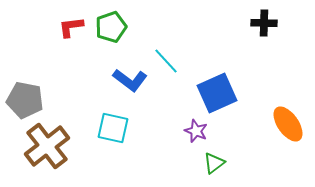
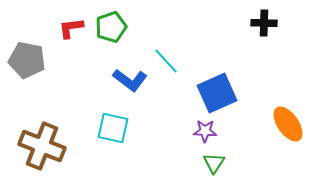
red L-shape: moved 1 px down
gray pentagon: moved 2 px right, 40 px up
purple star: moved 9 px right; rotated 20 degrees counterclockwise
brown cross: moved 5 px left; rotated 30 degrees counterclockwise
green triangle: rotated 20 degrees counterclockwise
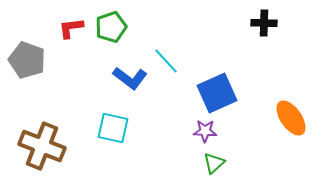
gray pentagon: rotated 9 degrees clockwise
blue L-shape: moved 2 px up
orange ellipse: moved 3 px right, 6 px up
green triangle: rotated 15 degrees clockwise
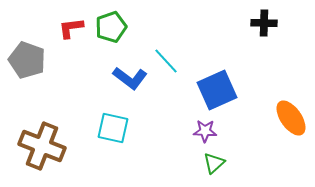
blue square: moved 3 px up
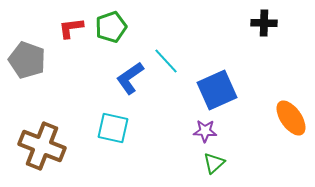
blue L-shape: rotated 108 degrees clockwise
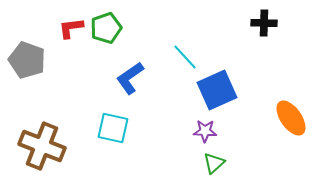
green pentagon: moved 5 px left, 1 px down
cyan line: moved 19 px right, 4 px up
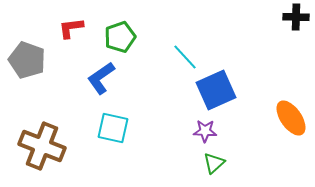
black cross: moved 32 px right, 6 px up
green pentagon: moved 14 px right, 9 px down
blue L-shape: moved 29 px left
blue square: moved 1 px left
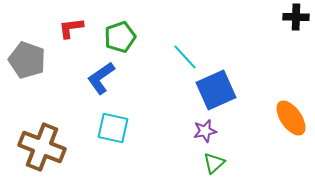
purple star: rotated 15 degrees counterclockwise
brown cross: moved 1 px down
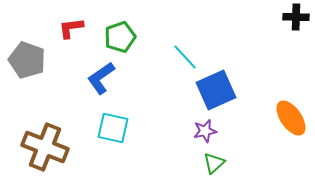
brown cross: moved 3 px right
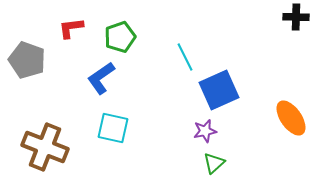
cyan line: rotated 16 degrees clockwise
blue square: moved 3 px right
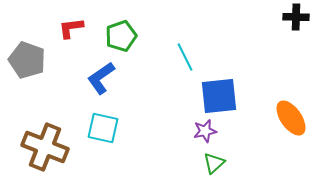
green pentagon: moved 1 px right, 1 px up
blue square: moved 6 px down; rotated 18 degrees clockwise
cyan square: moved 10 px left
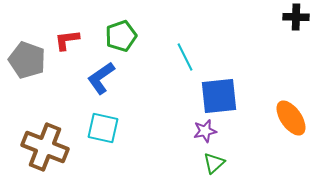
red L-shape: moved 4 px left, 12 px down
